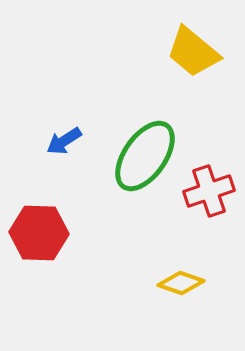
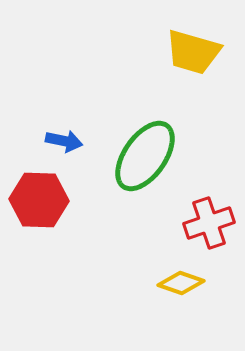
yellow trapezoid: rotated 24 degrees counterclockwise
blue arrow: rotated 135 degrees counterclockwise
red cross: moved 32 px down
red hexagon: moved 33 px up
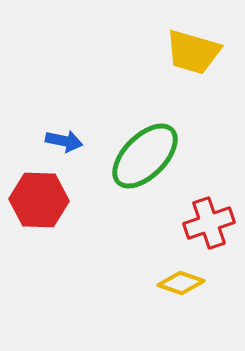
green ellipse: rotated 10 degrees clockwise
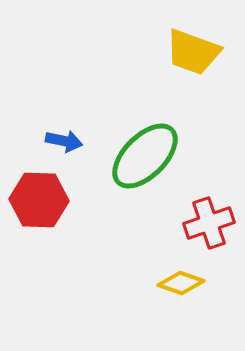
yellow trapezoid: rotated 4 degrees clockwise
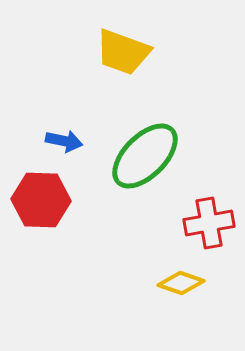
yellow trapezoid: moved 70 px left
red hexagon: moved 2 px right
red cross: rotated 9 degrees clockwise
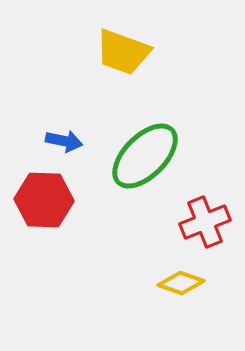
red hexagon: moved 3 px right
red cross: moved 4 px left, 1 px up; rotated 12 degrees counterclockwise
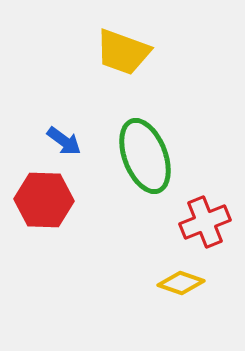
blue arrow: rotated 24 degrees clockwise
green ellipse: rotated 66 degrees counterclockwise
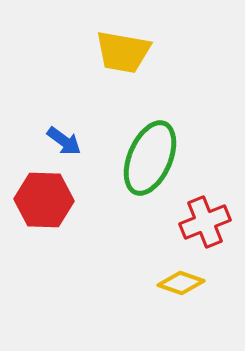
yellow trapezoid: rotated 10 degrees counterclockwise
green ellipse: moved 5 px right, 2 px down; rotated 44 degrees clockwise
